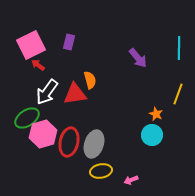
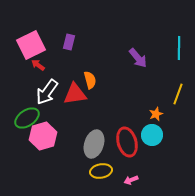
orange star: rotated 24 degrees clockwise
pink hexagon: moved 2 px down
red ellipse: moved 58 px right; rotated 28 degrees counterclockwise
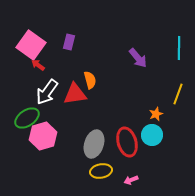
pink square: rotated 28 degrees counterclockwise
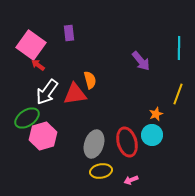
purple rectangle: moved 9 px up; rotated 21 degrees counterclockwise
purple arrow: moved 3 px right, 3 px down
